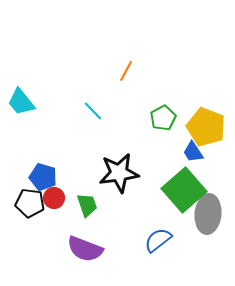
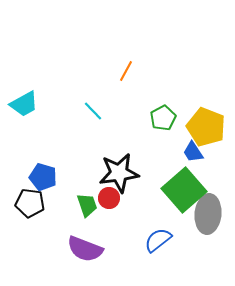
cyan trapezoid: moved 3 px right, 2 px down; rotated 80 degrees counterclockwise
red circle: moved 55 px right
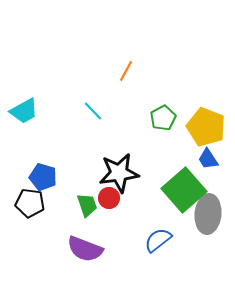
cyan trapezoid: moved 7 px down
blue trapezoid: moved 15 px right, 7 px down
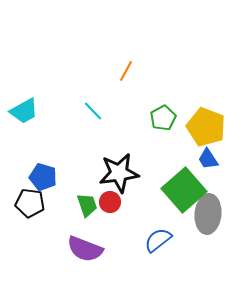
red circle: moved 1 px right, 4 px down
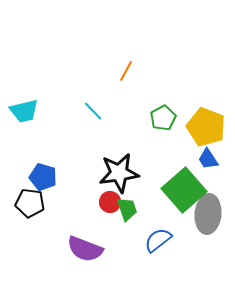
cyan trapezoid: rotated 16 degrees clockwise
green trapezoid: moved 40 px right, 4 px down
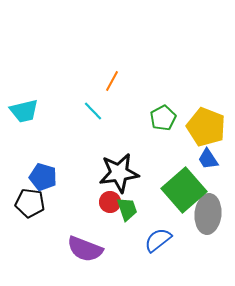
orange line: moved 14 px left, 10 px down
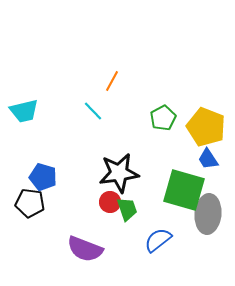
green square: rotated 33 degrees counterclockwise
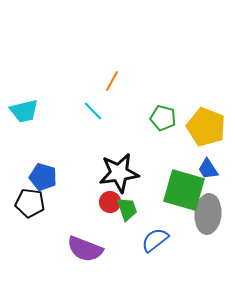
green pentagon: rotated 30 degrees counterclockwise
blue trapezoid: moved 10 px down
blue semicircle: moved 3 px left
